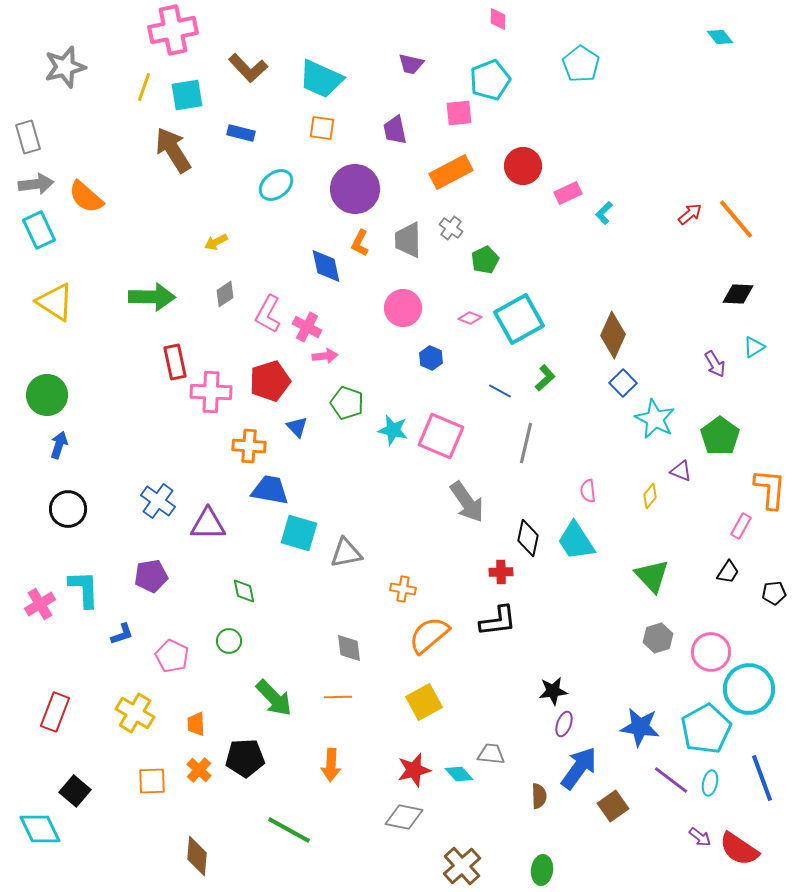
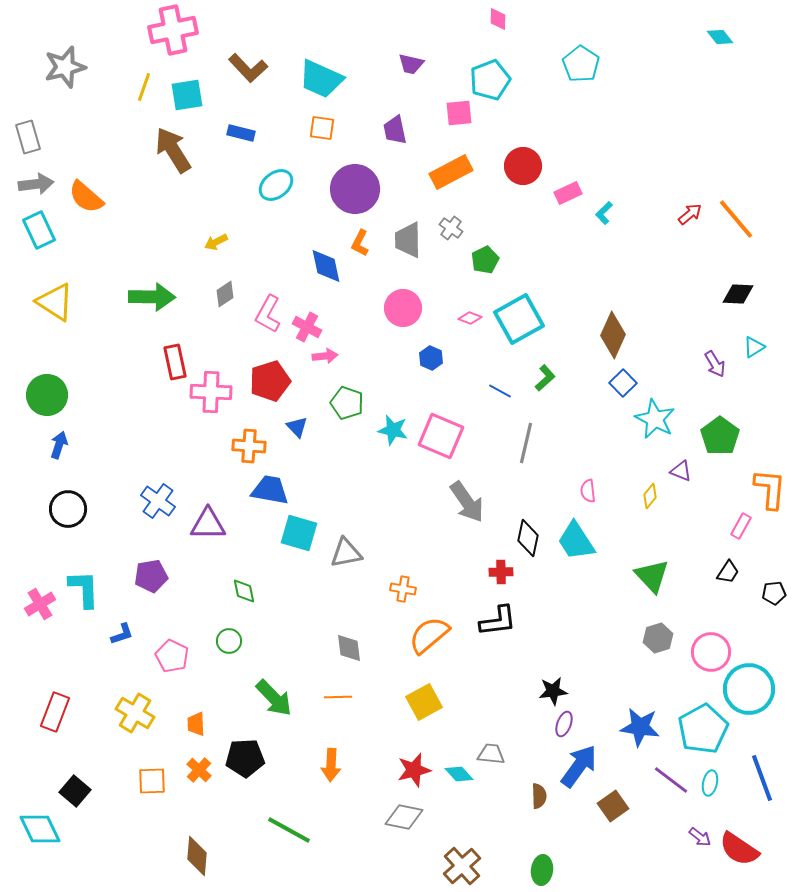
cyan pentagon at (706, 729): moved 3 px left
blue arrow at (579, 768): moved 2 px up
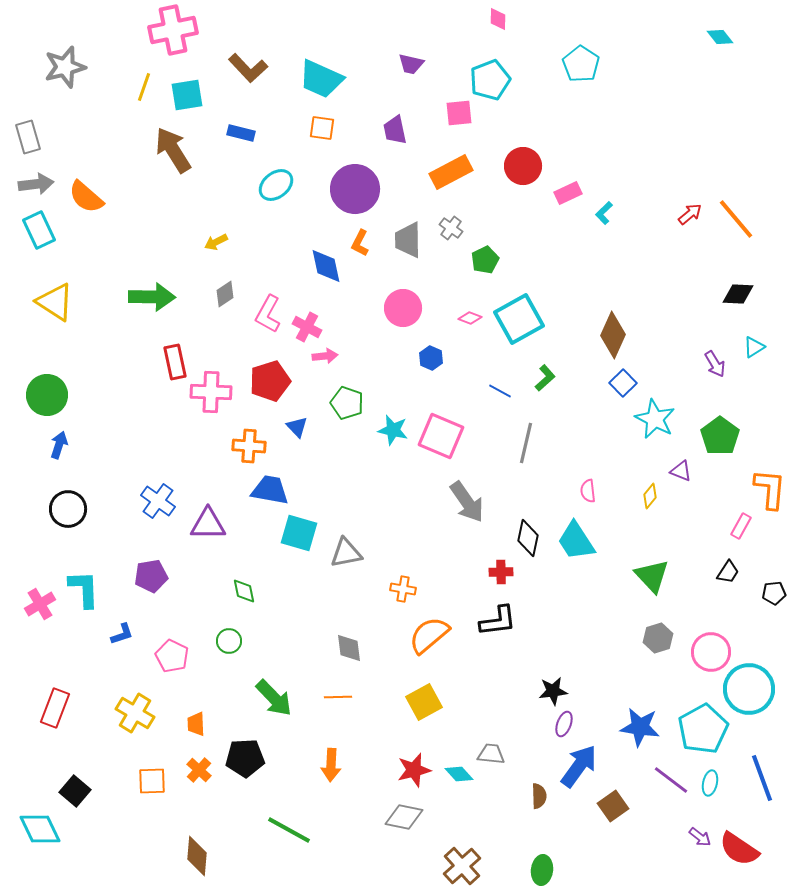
red rectangle at (55, 712): moved 4 px up
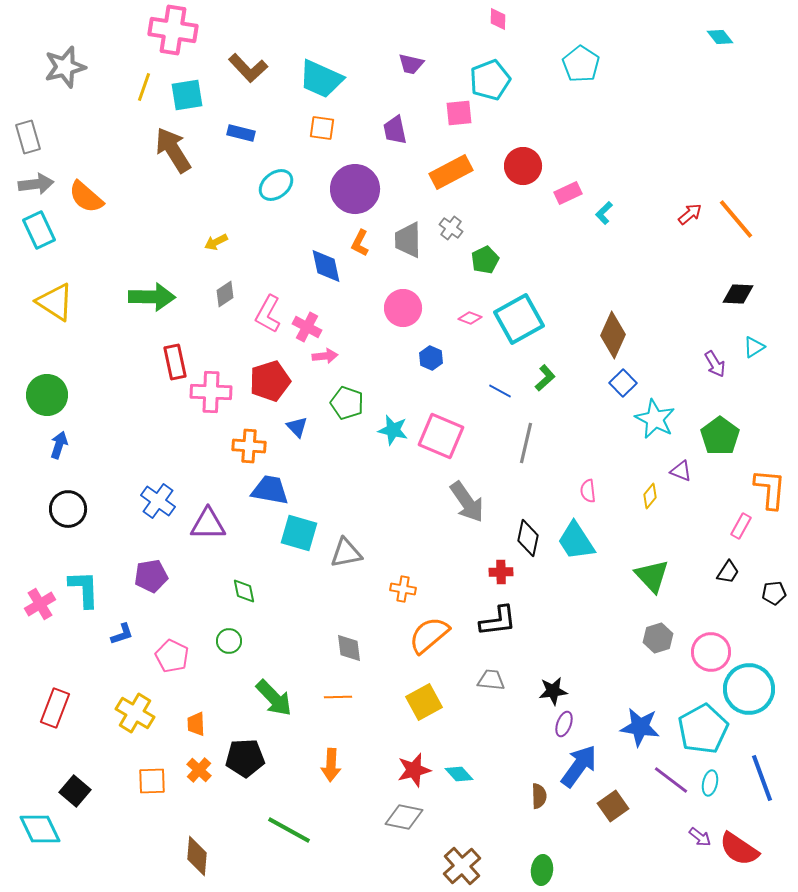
pink cross at (173, 30): rotated 21 degrees clockwise
gray trapezoid at (491, 754): moved 74 px up
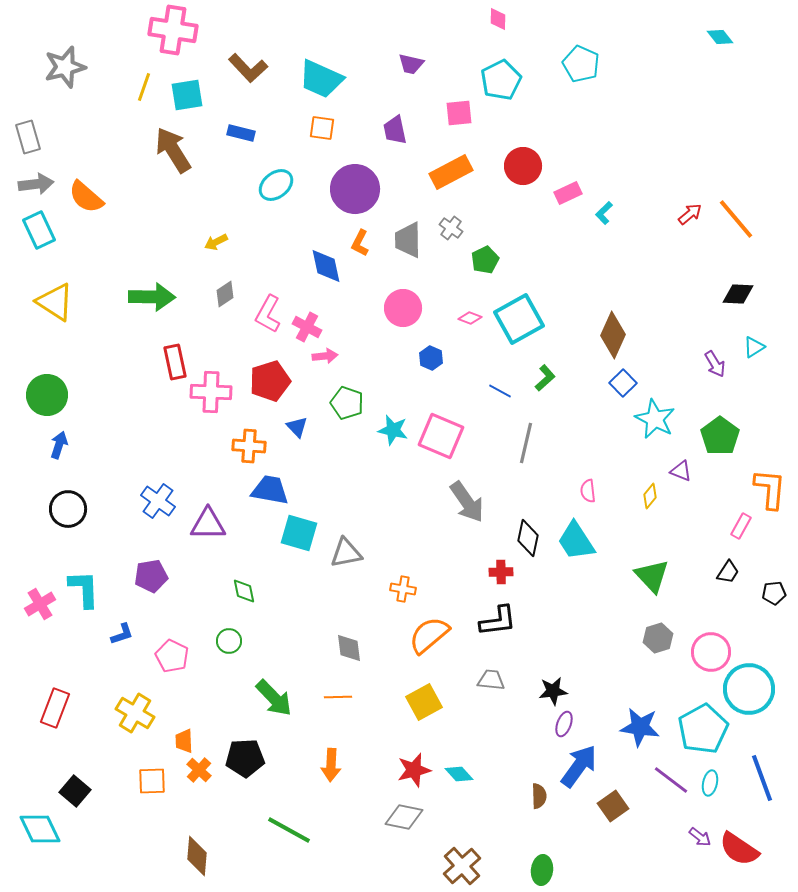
cyan pentagon at (581, 64): rotated 9 degrees counterclockwise
cyan pentagon at (490, 80): moved 11 px right; rotated 6 degrees counterclockwise
orange trapezoid at (196, 724): moved 12 px left, 17 px down
